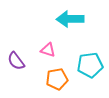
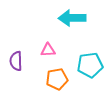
cyan arrow: moved 2 px right, 1 px up
pink triangle: rotated 21 degrees counterclockwise
purple semicircle: rotated 36 degrees clockwise
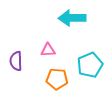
cyan pentagon: rotated 15 degrees counterclockwise
orange pentagon: rotated 15 degrees clockwise
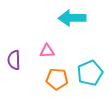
pink triangle: moved 1 px left, 1 px down
purple semicircle: moved 2 px left, 1 px up
cyan pentagon: moved 8 px down
